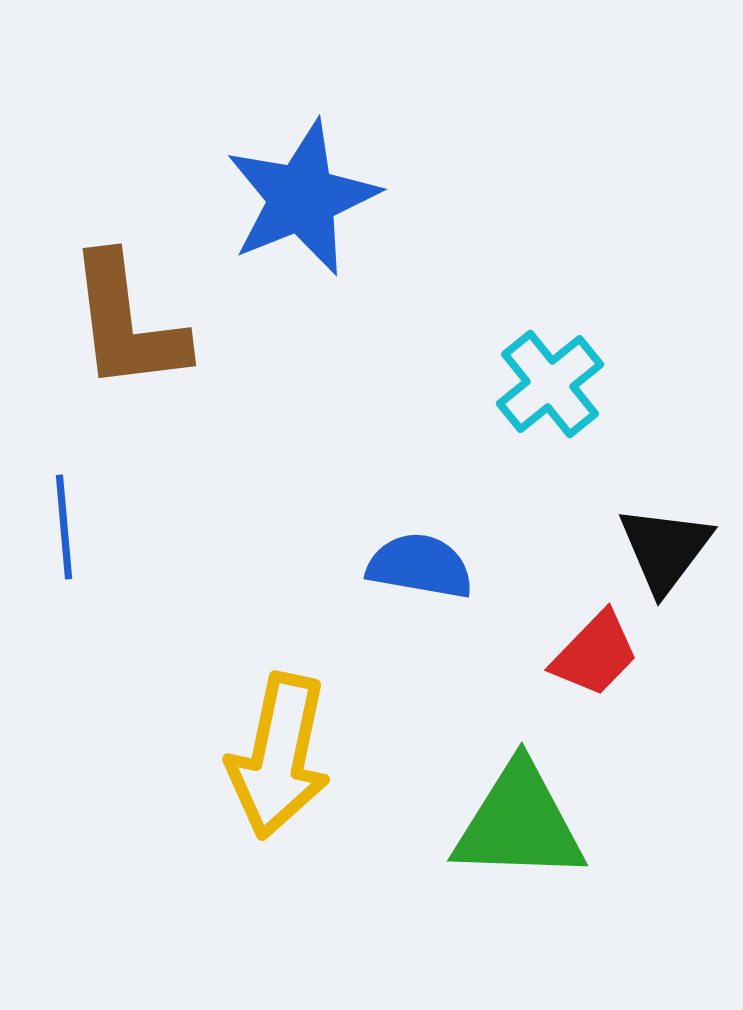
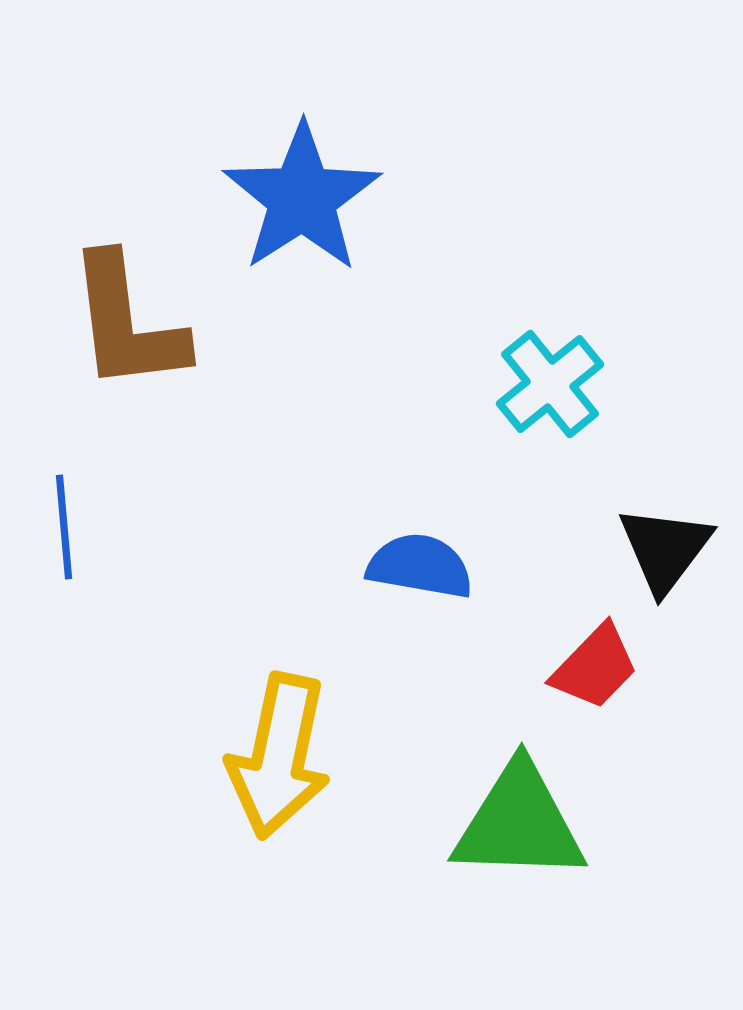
blue star: rotated 11 degrees counterclockwise
red trapezoid: moved 13 px down
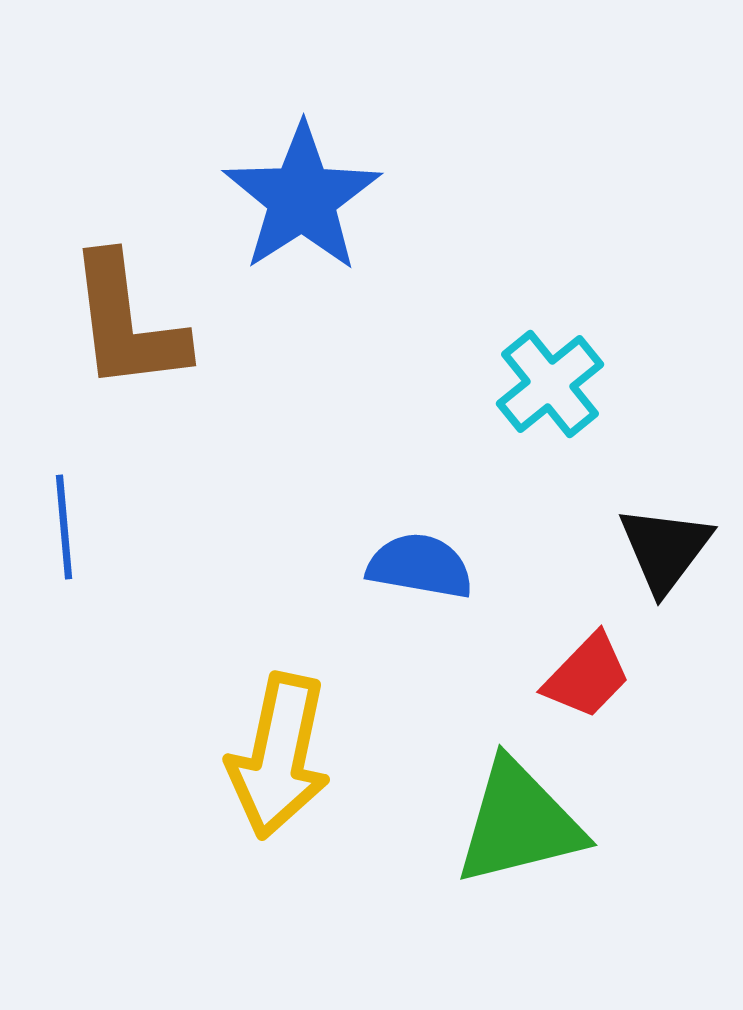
red trapezoid: moved 8 px left, 9 px down
green triangle: rotated 16 degrees counterclockwise
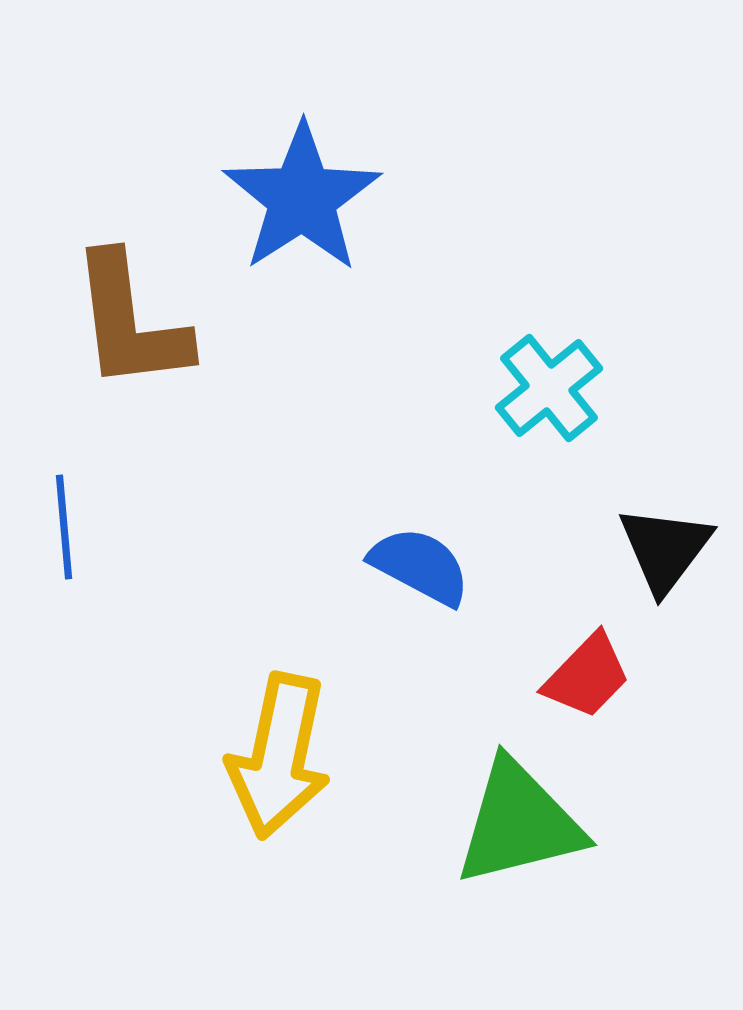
brown L-shape: moved 3 px right, 1 px up
cyan cross: moved 1 px left, 4 px down
blue semicircle: rotated 18 degrees clockwise
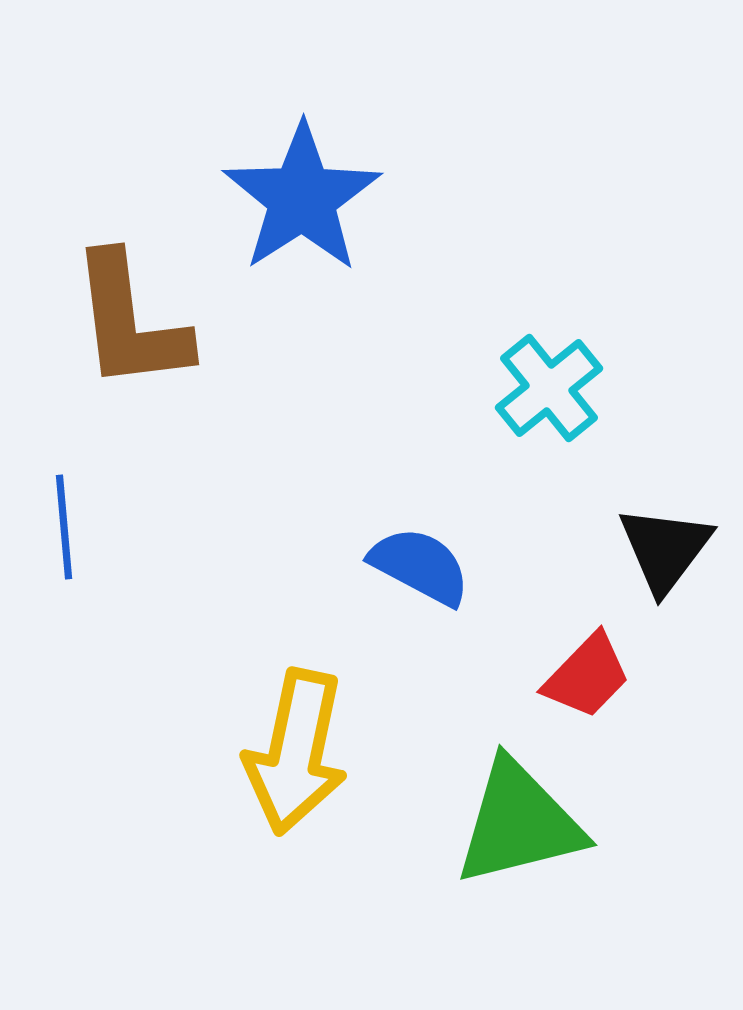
yellow arrow: moved 17 px right, 4 px up
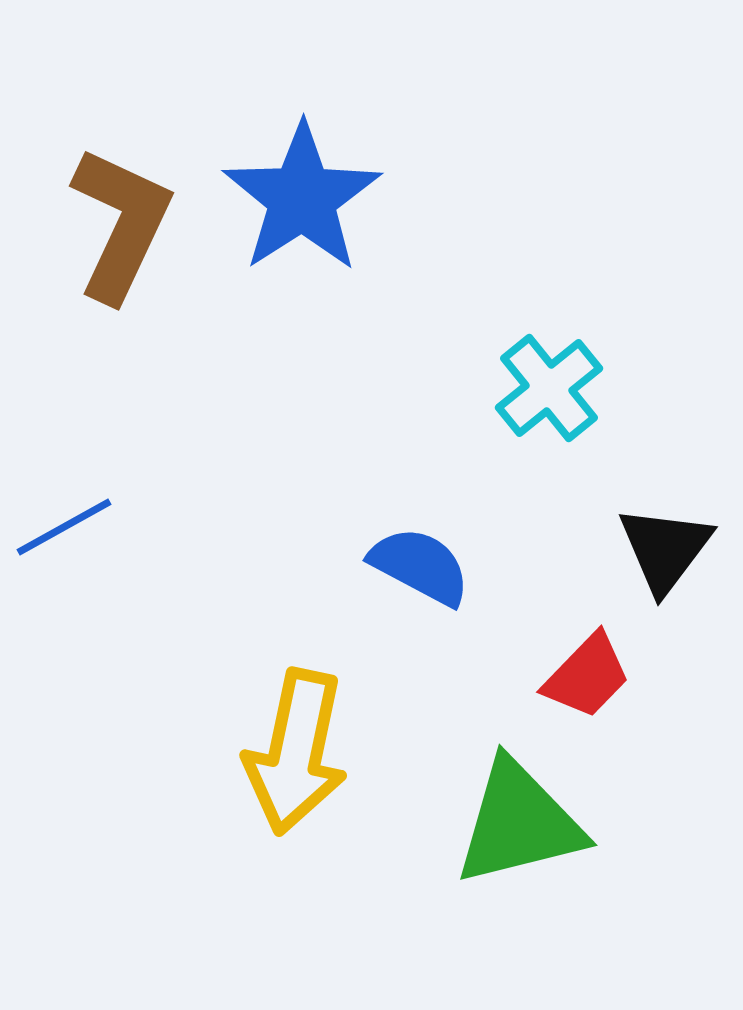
brown L-shape: moved 9 px left, 98 px up; rotated 148 degrees counterclockwise
blue line: rotated 66 degrees clockwise
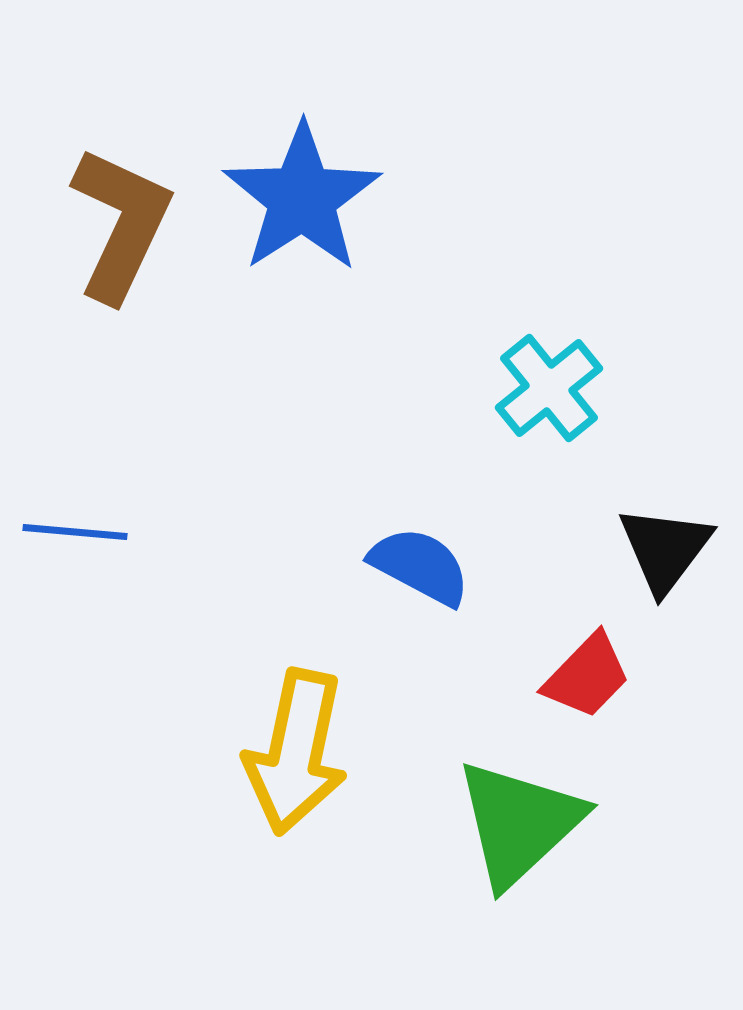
blue line: moved 11 px right, 5 px down; rotated 34 degrees clockwise
green triangle: rotated 29 degrees counterclockwise
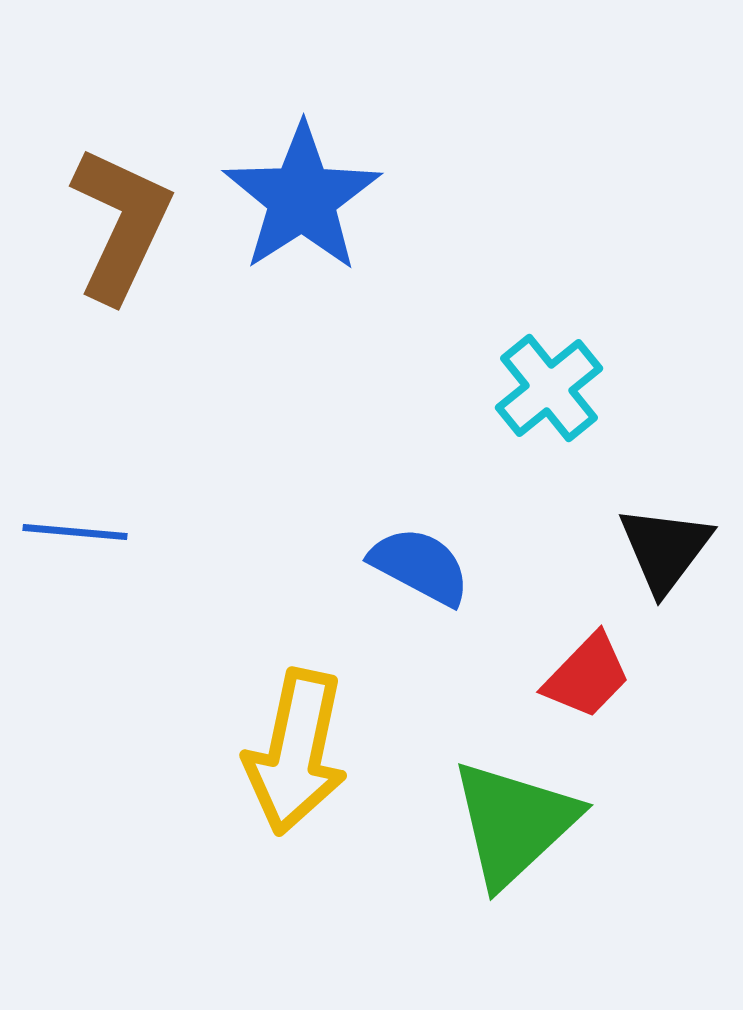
green triangle: moved 5 px left
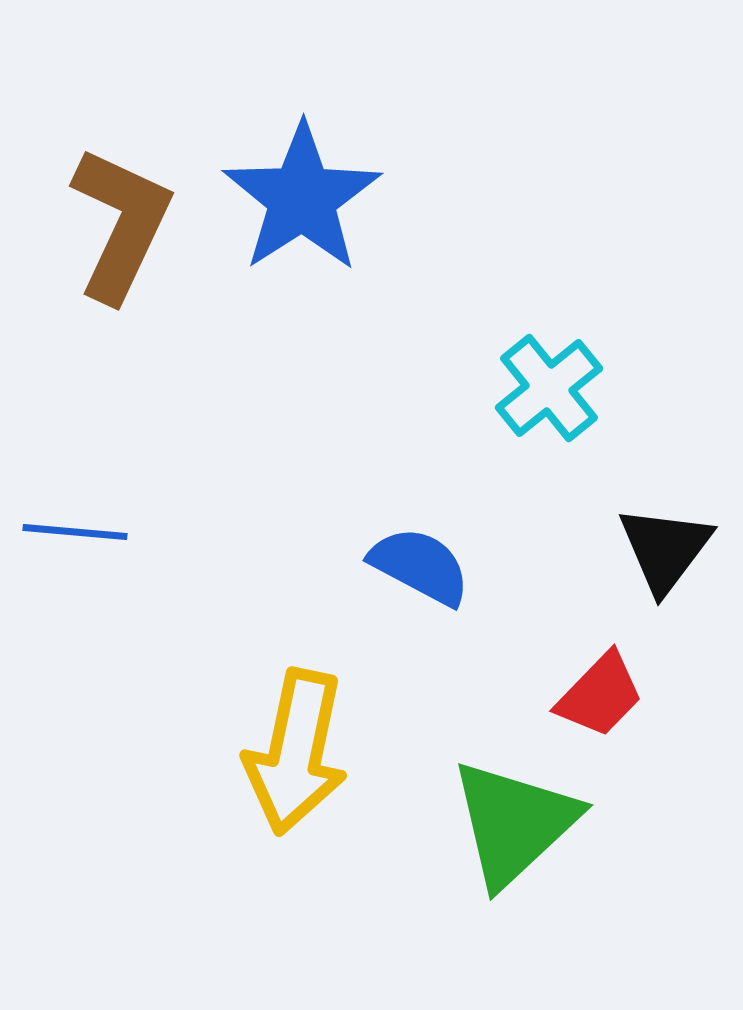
red trapezoid: moved 13 px right, 19 px down
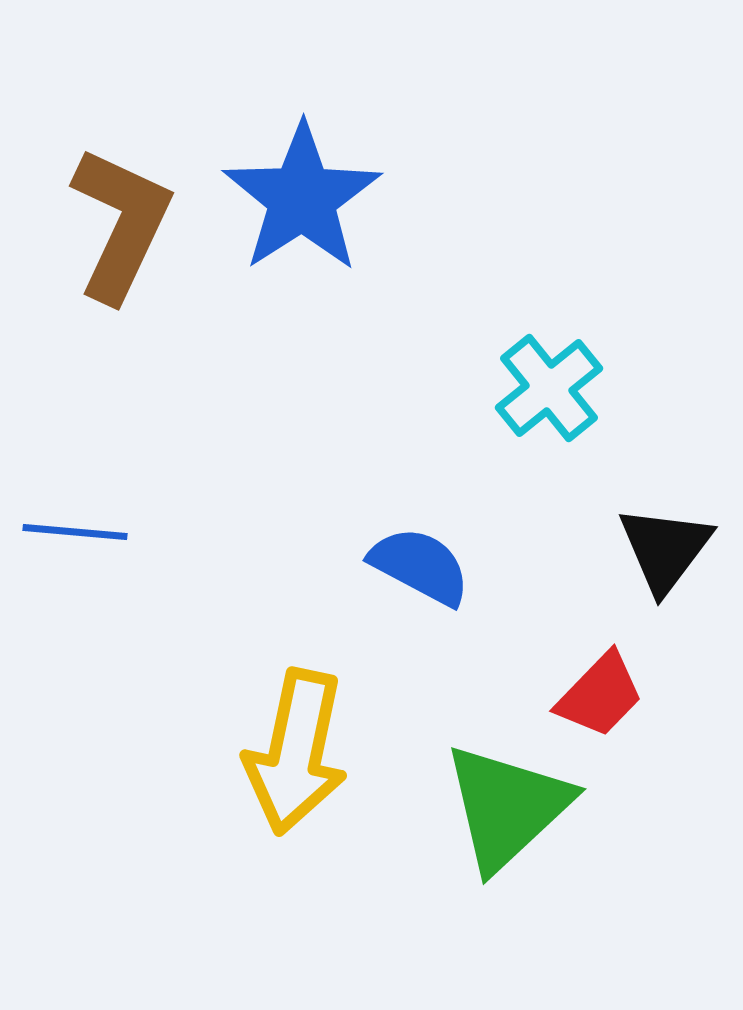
green triangle: moved 7 px left, 16 px up
